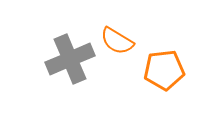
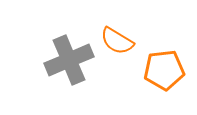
gray cross: moved 1 px left, 1 px down
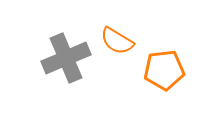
gray cross: moved 3 px left, 2 px up
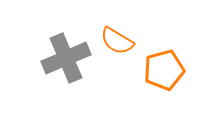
orange pentagon: rotated 9 degrees counterclockwise
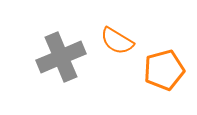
gray cross: moved 5 px left, 1 px up
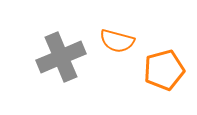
orange semicircle: rotated 16 degrees counterclockwise
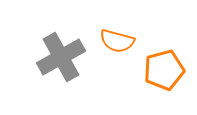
gray cross: rotated 6 degrees counterclockwise
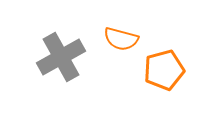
orange semicircle: moved 4 px right, 2 px up
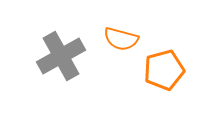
gray cross: moved 1 px up
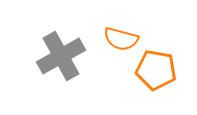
orange pentagon: moved 8 px left; rotated 24 degrees clockwise
